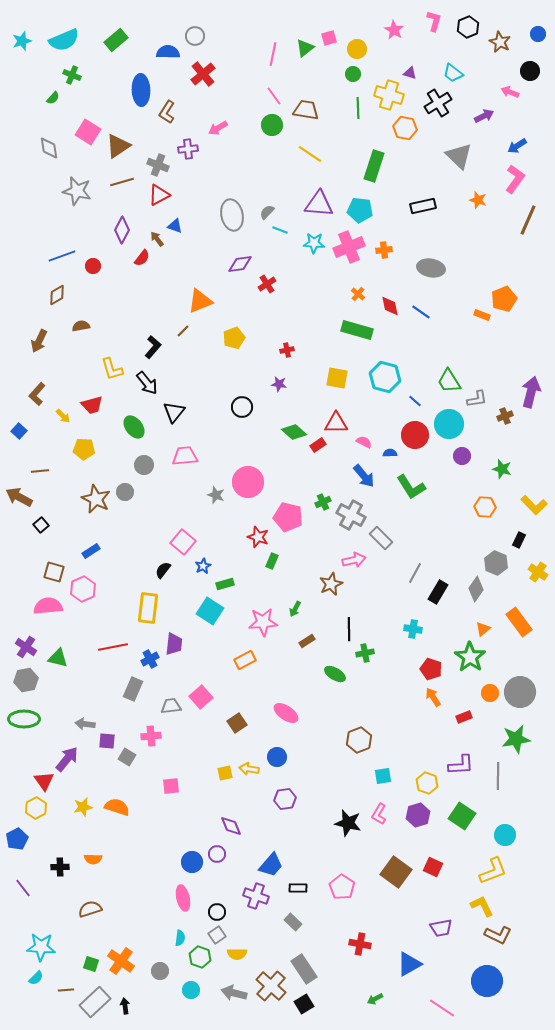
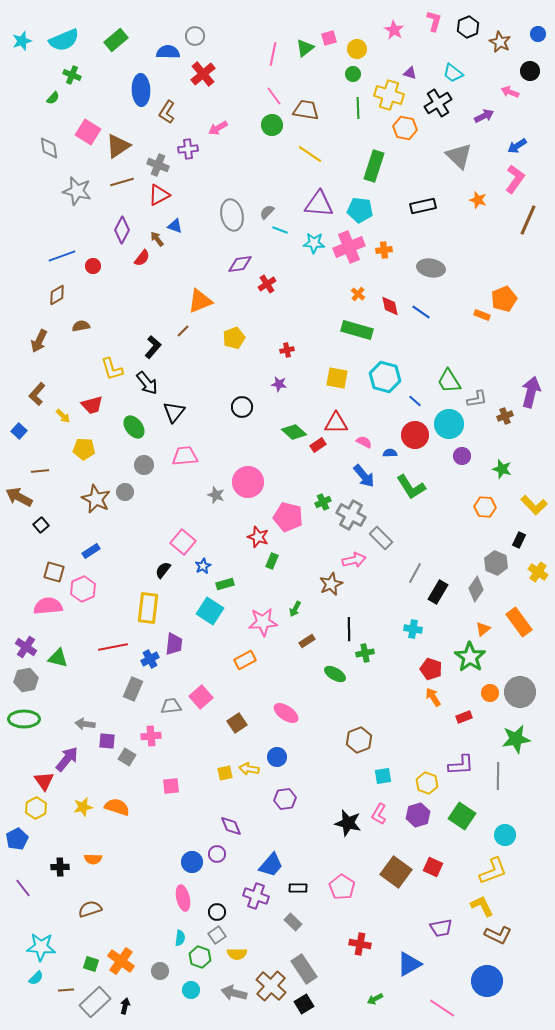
black arrow at (125, 1006): rotated 21 degrees clockwise
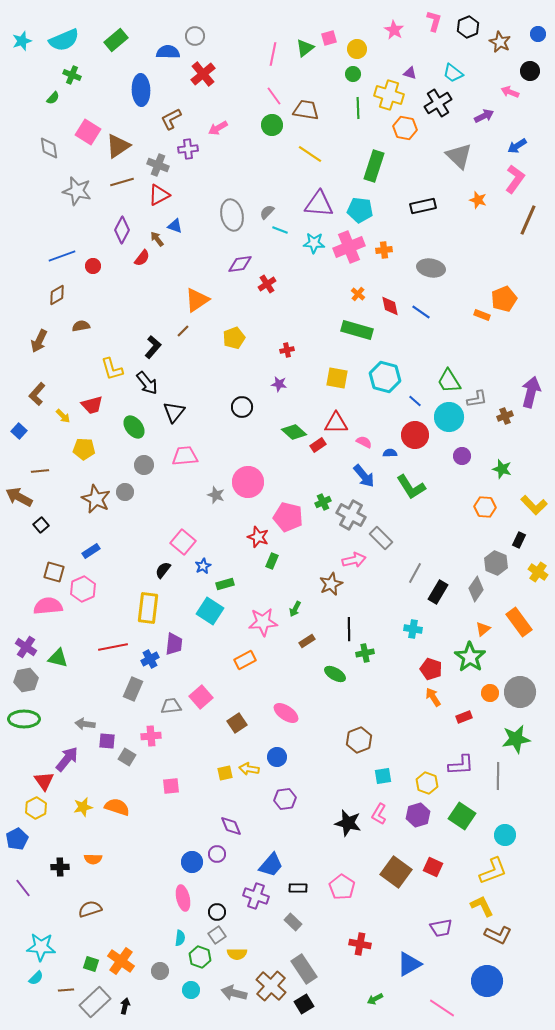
brown L-shape at (167, 112): moved 4 px right, 7 px down; rotated 30 degrees clockwise
orange triangle at (200, 301): moved 3 px left, 1 px up; rotated 12 degrees counterclockwise
cyan circle at (449, 424): moved 7 px up
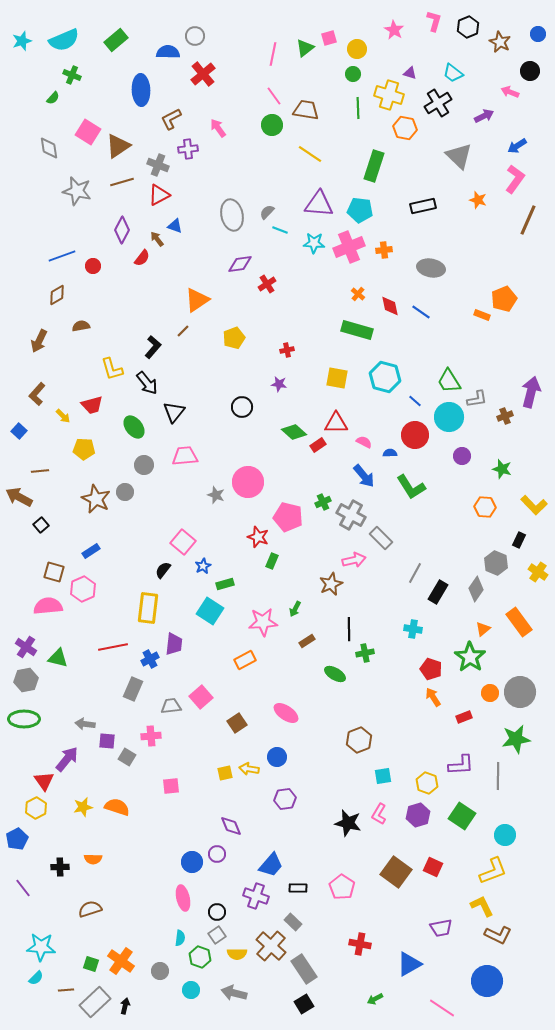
pink arrow at (218, 128): rotated 84 degrees clockwise
brown cross at (271, 986): moved 40 px up
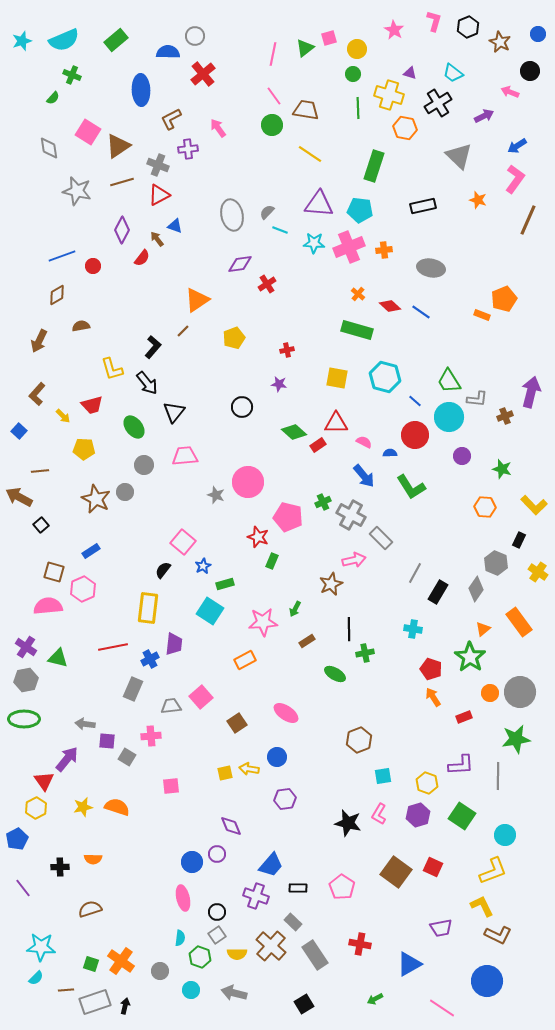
red diamond at (390, 306): rotated 35 degrees counterclockwise
gray L-shape at (477, 399): rotated 15 degrees clockwise
gray rectangle at (304, 969): moved 11 px right, 14 px up
gray rectangle at (95, 1002): rotated 24 degrees clockwise
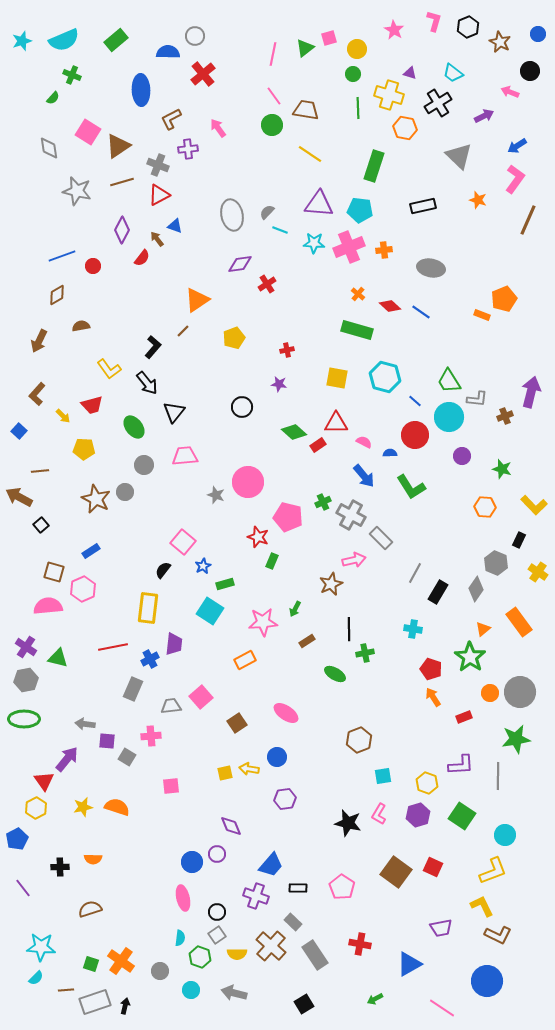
yellow L-shape at (112, 369): moved 3 px left; rotated 20 degrees counterclockwise
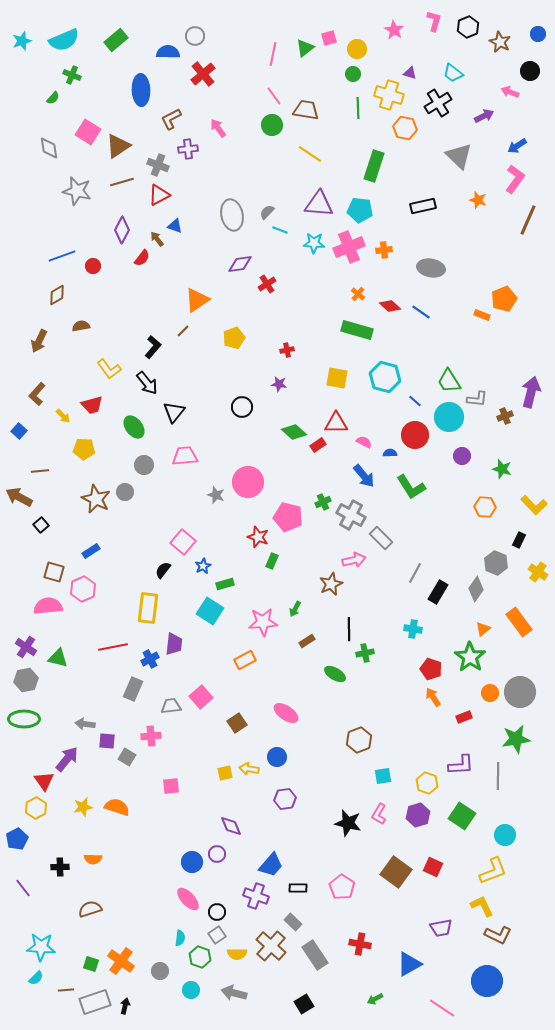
pink ellipse at (183, 898): moved 5 px right, 1 px down; rotated 30 degrees counterclockwise
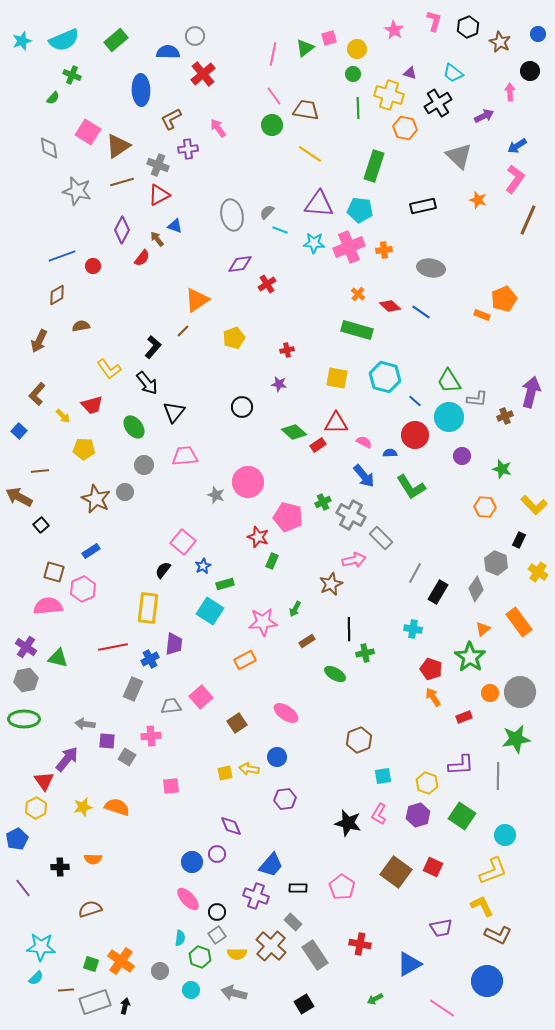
pink arrow at (510, 92): rotated 66 degrees clockwise
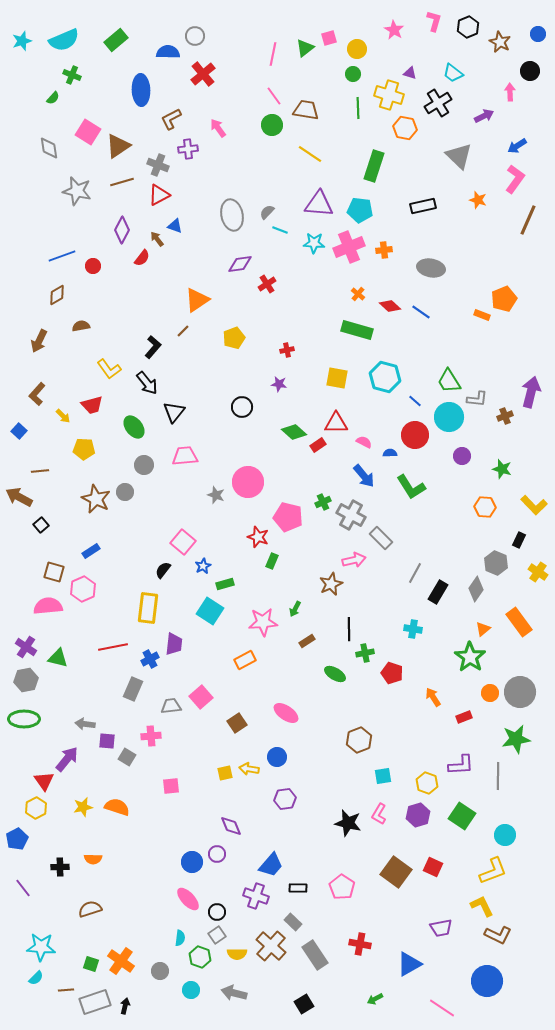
red pentagon at (431, 669): moved 39 px left, 4 px down
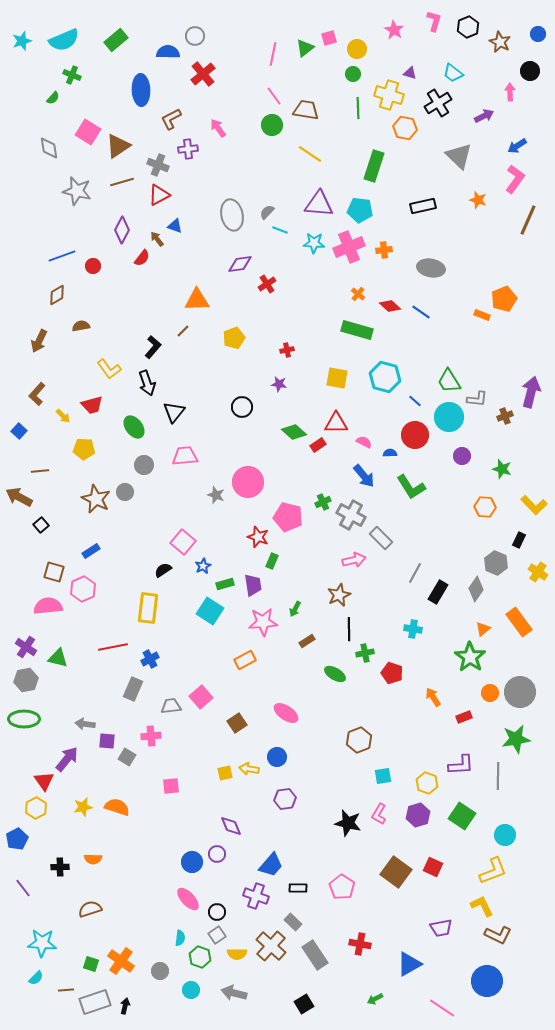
orange triangle at (197, 300): rotated 32 degrees clockwise
black arrow at (147, 383): rotated 20 degrees clockwise
black semicircle at (163, 570): rotated 18 degrees clockwise
brown star at (331, 584): moved 8 px right, 11 px down
purple trapezoid at (174, 644): moved 79 px right, 59 px up; rotated 15 degrees counterclockwise
cyan star at (41, 947): moved 1 px right, 4 px up
